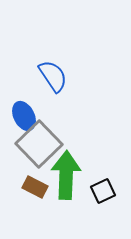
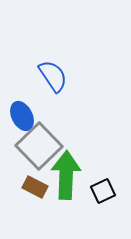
blue ellipse: moved 2 px left
gray square: moved 2 px down
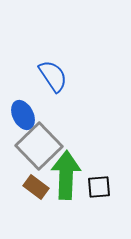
blue ellipse: moved 1 px right, 1 px up
brown rectangle: moved 1 px right; rotated 10 degrees clockwise
black square: moved 4 px left, 4 px up; rotated 20 degrees clockwise
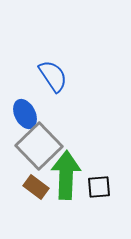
blue ellipse: moved 2 px right, 1 px up
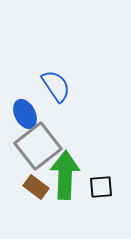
blue semicircle: moved 3 px right, 10 px down
gray square: moved 1 px left; rotated 6 degrees clockwise
green arrow: moved 1 px left
black square: moved 2 px right
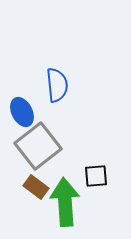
blue semicircle: moved 1 px right, 1 px up; rotated 28 degrees clockwise
blue ellipse: moved 3 px left, 2 px up
green arrow: moved 27 px down; rotated 6 degrees counterclockwise
black square: moved 5 px left, 11 px up
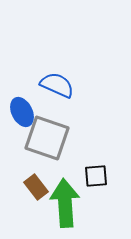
blue semicircle: rotated 60 degrees counterclockwise
gray square: moved 9 px right, 8 px up; rotated 33 degrees counterclockwise
brown rectangle: rotated 15 degrees clockwise
green arrow: moved 1 px down
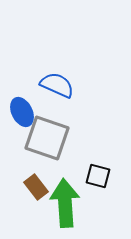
black square: moved 2 px right; rotated 20 degrees clockwise
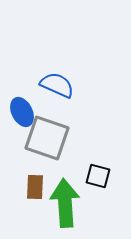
brown rectangle: moved 1 px left; rotated 40 degrees clockwise
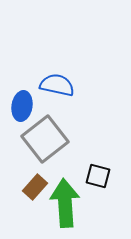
blue semicircle: rotated 12 degrees counterclockwise
blue ellipse: moved 6 px up; rotated 36 degrees clockwise
gray square: moved 2 px left, 1 px down; rotated 33 degrees clockwise
brown rectangle: rotated 40 degrees clockwise
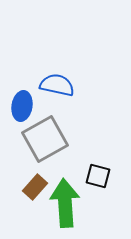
gray square: rotated 9 degrees clockwise
